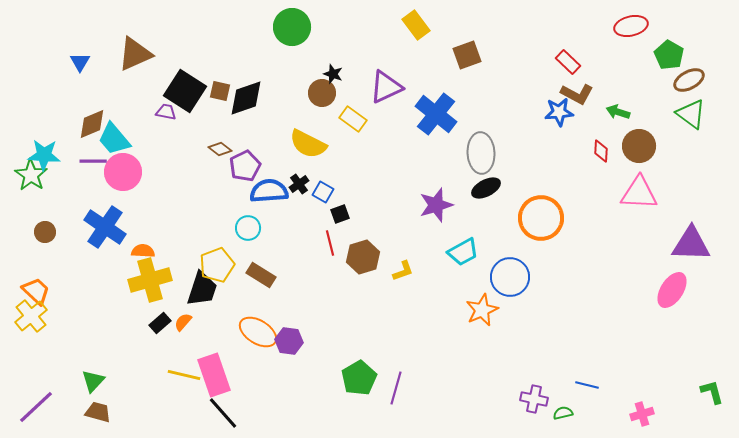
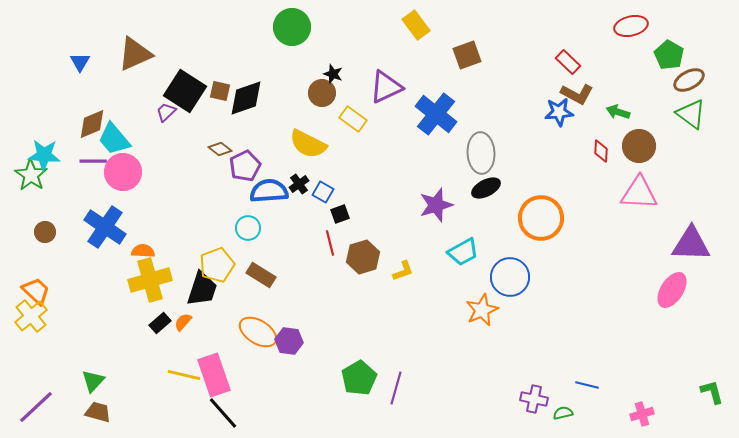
purple trapezoid at (166, 112): rotated 55 degrees counterclockwise
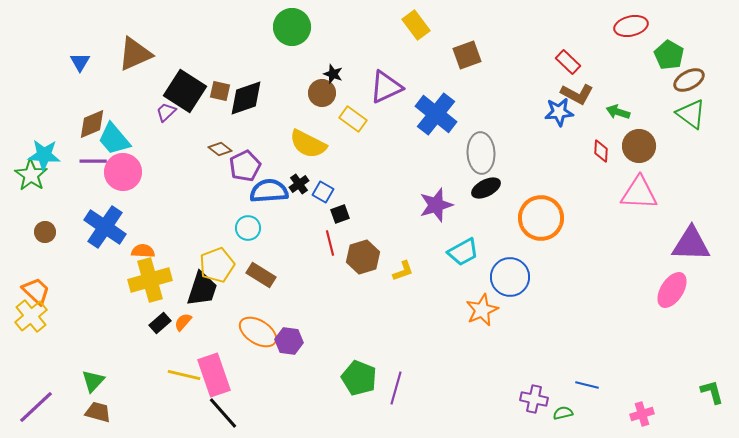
green pentagon at (359, 378): rotated 20 degrees counterclockwise
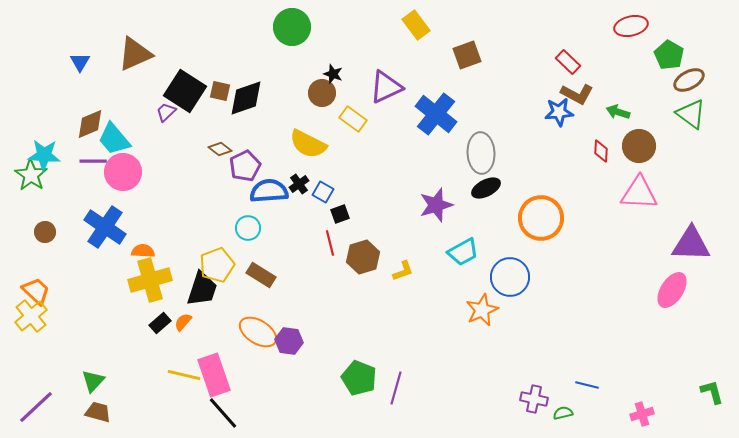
brown diamond at (92, 124): moved 2 px left
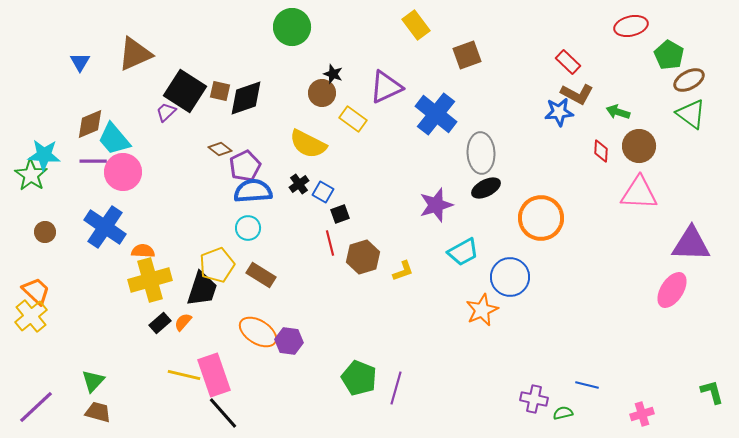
blue semicircle at (269, 191): moved 16 px left
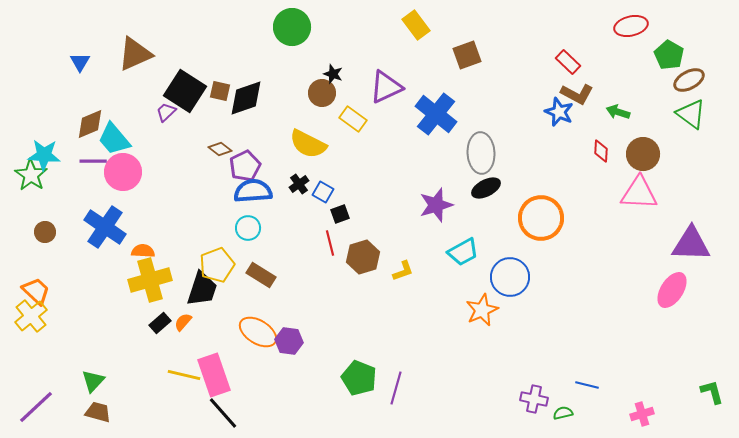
blue star at (559, 112): rotated 28 degrees clockwise
brown circle at (639, 146): moved 4 px right, 8 px down
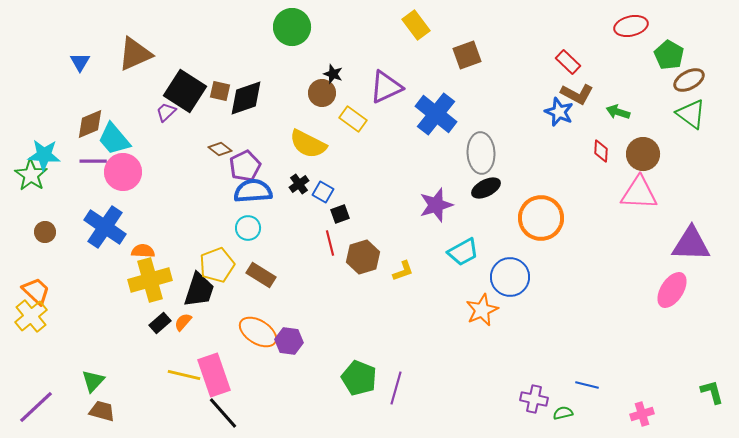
black trapezoid at (202, 289): moved 3 px left, 1 px down
brown trapezoid at (98, 412): moved 4 px right, 1 px up
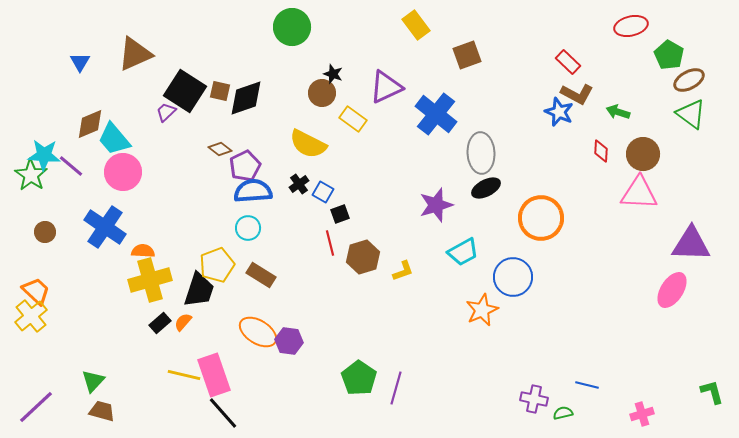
purple line at (93, 161): moved 22 px left, 5 px down; rotated 40 degrees clockwise
blue circle at (510, 277): moved 3 px right
green pentagon at (359, 378): rotated 12 degrees clockwise
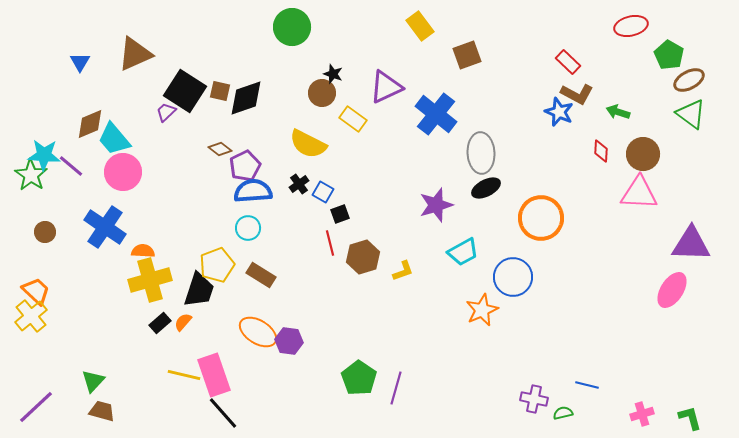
yellow rectangle at (416, 25): moved 4 px right, 1 px down
green L-shape at (712, 392): moved 22 px left, 26 px down
